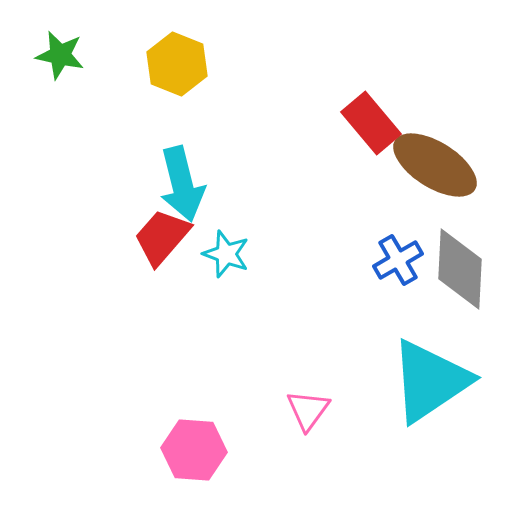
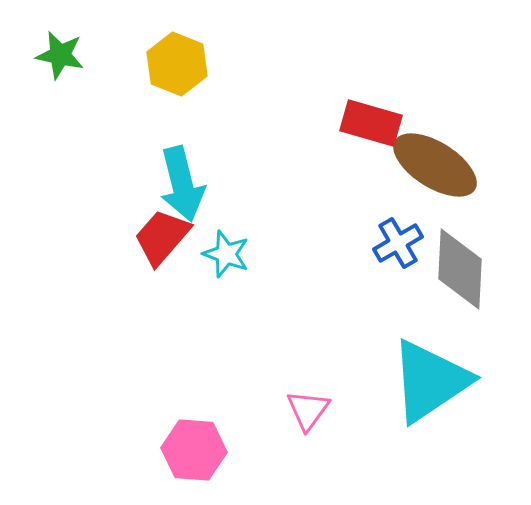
red rectangle: rotated 34 degrees counterclockwise
blue cross: moved 17 px up
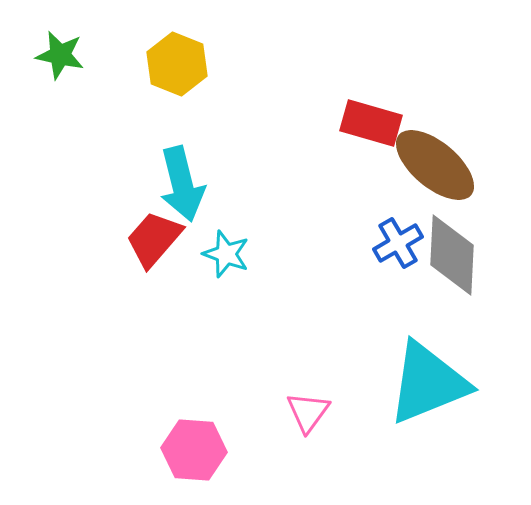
brown ellipse: rotated 8 degrees clockwise
red trapezoid: moved 8 px left, 2 px down
gray diamond: moved 8 px left, 14 px up
cyan triangle: moved 2 px left, 2 px down; rotated 12 degrees clockwise
pink triangle: moved 2 px down
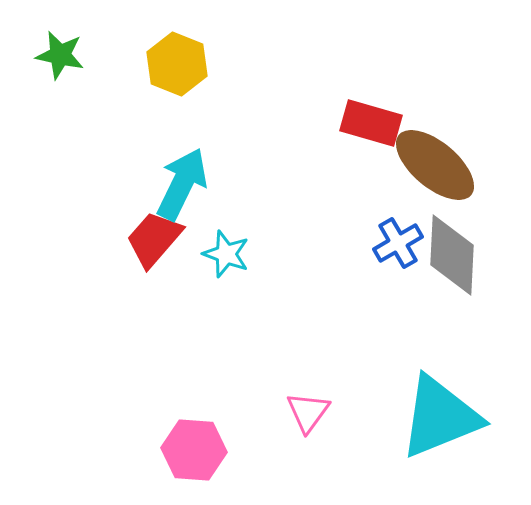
cyan arrow: rotated 140 degrees counterclockwise
cyan triangle: moved 12 px right, 34 px down
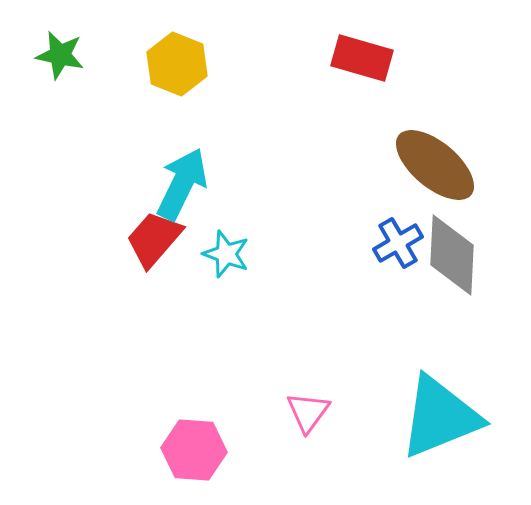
red rectangle: moved 9 px left, 65 px up
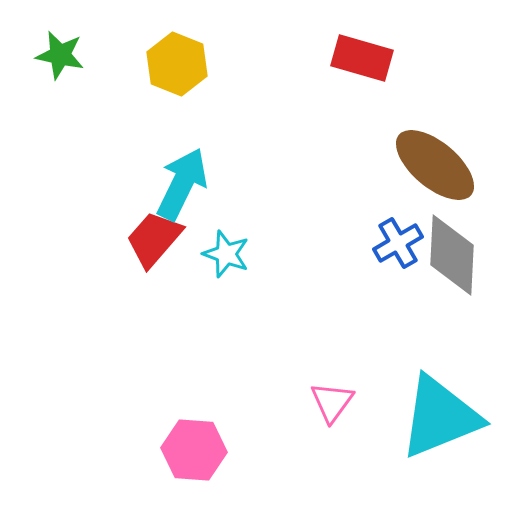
pink triangle: moved 24 px right, 10 px up
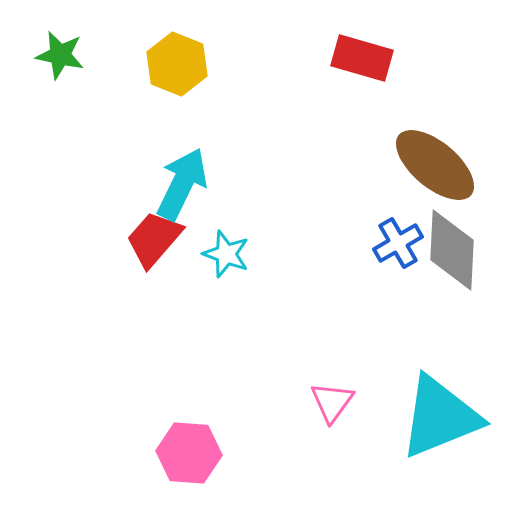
gray diamond: moved 5 px up
pink hexagon: moved 5 px left, 3 px down
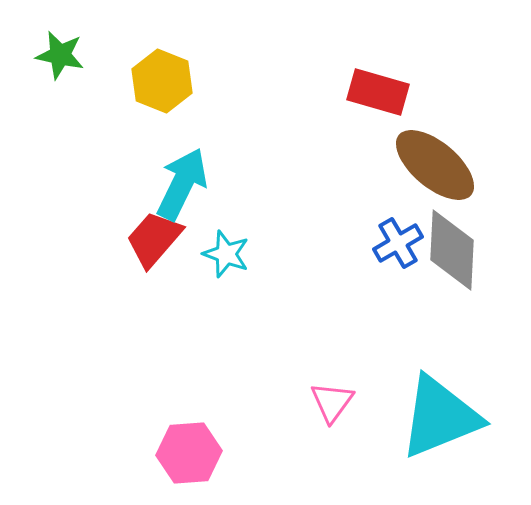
red rectangle: moved 16 px right, 34 px down
yellow hexagon: moved 15 px left, 17 px down
pink hexagon: rotated 8 degrees counterclockwise
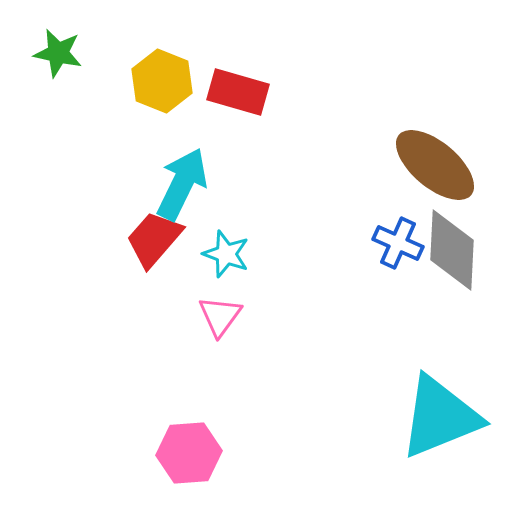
green star: moved 2 px left, 2 px up
red rectangle: moved 140 px left
blue cross: rotated 36 degrees counterclockwise
pink triangle: moved 112 px left, 86 px up
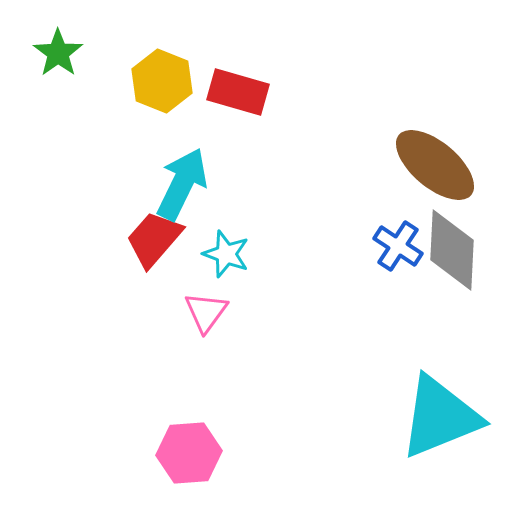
green star: rotated 24 degrees clockwise
blue cross: moved 3 px down; rotated 9 degrees clockwise
pink triangle: moved 14 px left, 4 px up
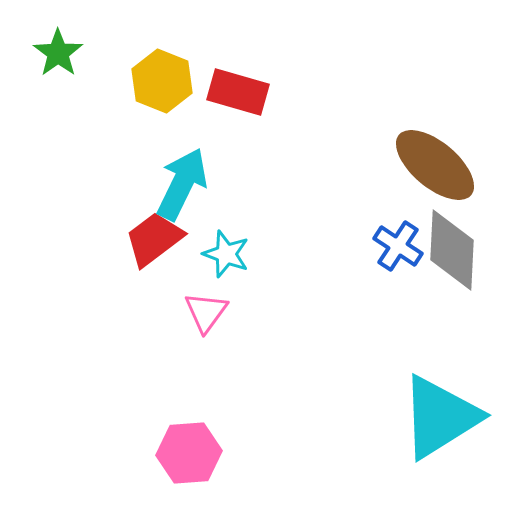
red trapezoid: rotated 12 degrees clockwise
cyan triangle: rotated 10 degrees counterclockwise
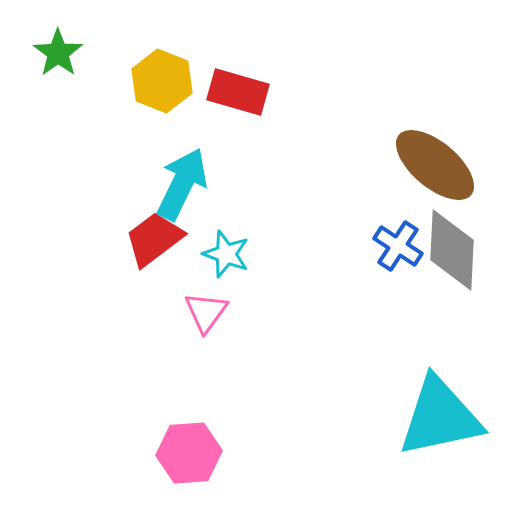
cyan triangle: rotated 20 degrees clockwise
